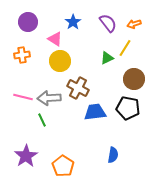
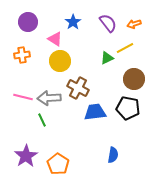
yellow line: rotated 30 degrees clockwise
orange pentagon: moved 5 px left, 2 px up
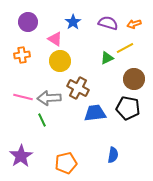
purple semicircle: rotated 36 degrees counterclockwise
blue trapezoid: moved 1 px down
purple star: moved 5 px left
orange pentagon: moved 8 px right, 1 px up; rotated 25 degrees clockwise
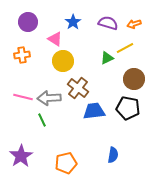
yellow circle: moved 3 px right
brown cross: rotated 10 degrees clockwise
blue trapezoid: moved 1 px left, 2 px up
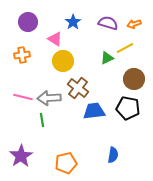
green line: rotated 16 degrees clockwise
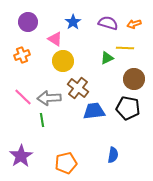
yellow line: rotated 30 degrees clockwise
orange cross: rotated 14 degrees counterclockwise
pink line: rotated 30 degrees clockwise
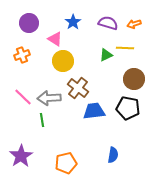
purple circle: moved 1 px right, 1 px down
green triangle: moved 1 px left, 3 px up
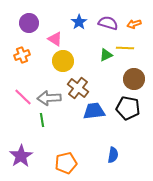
blue star: moved 6 px right
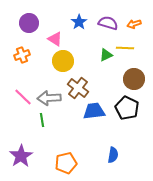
black pentagon: moved 1 px left; rotated 15 degrees clockwise
